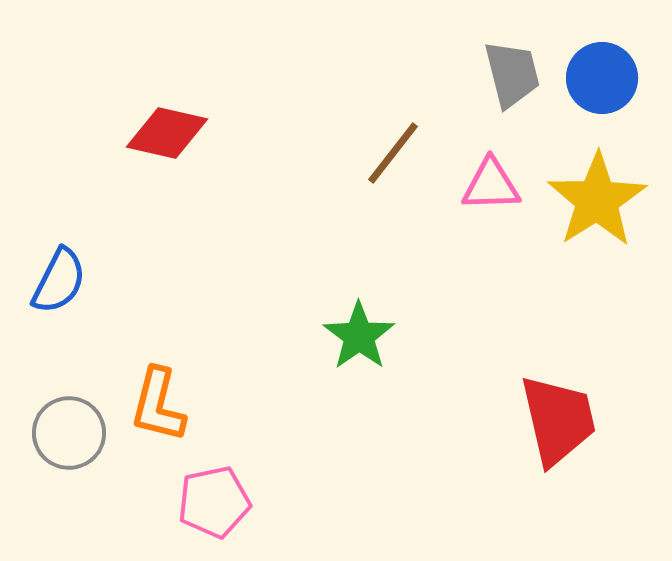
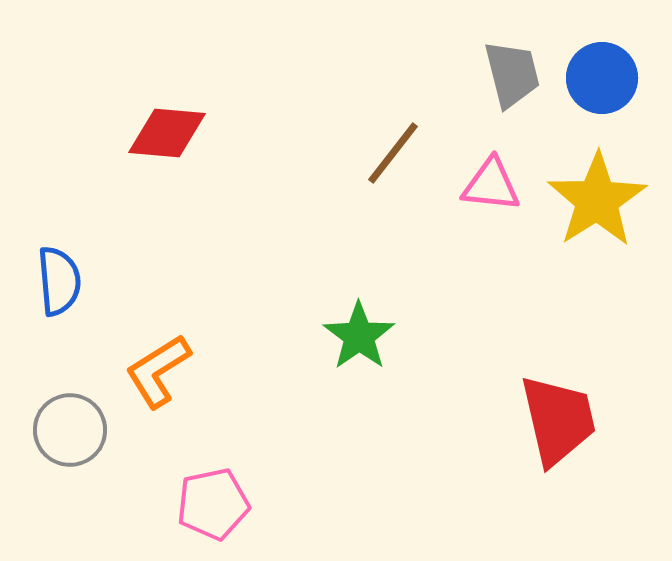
red diamond: rotated 8 degrees counterclockwise
pink triangle: rotated 8 degrees clockwise
blue semicircle: rotated 32 degrees counterclockwise
orange L-shape: moved 34 px up; rotated 44 degrees clockwise
gray circle: moved 1 px right, 3 px up
pink pentagon: moved 1 px left, 2 px down
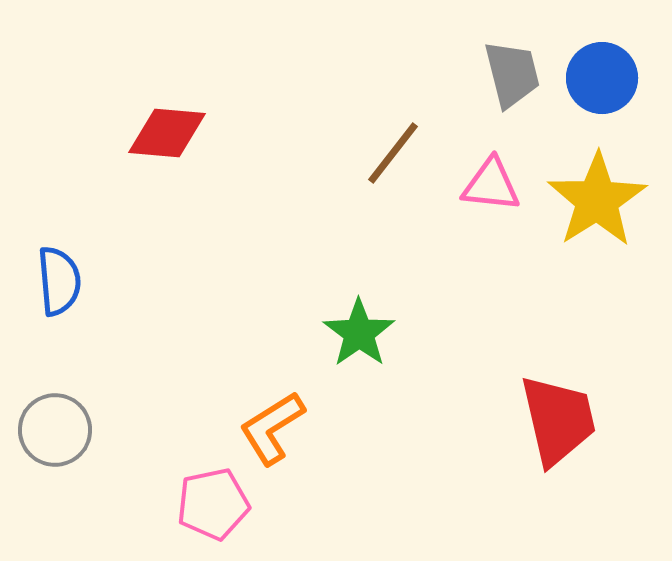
green star: moved 3 px up
orange L-shape: moved 114 px right, 57 px down
gray circle: moved 15 px left
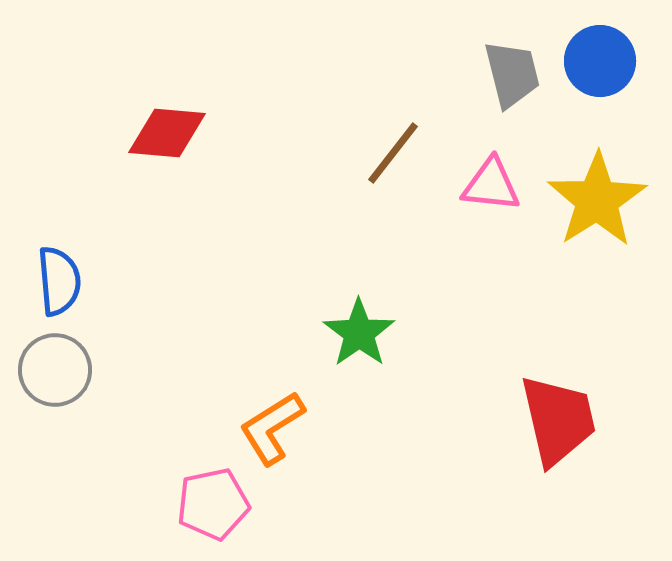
blue circle: moved 2 px left, 17 px up
gray circle: moved 60 px up
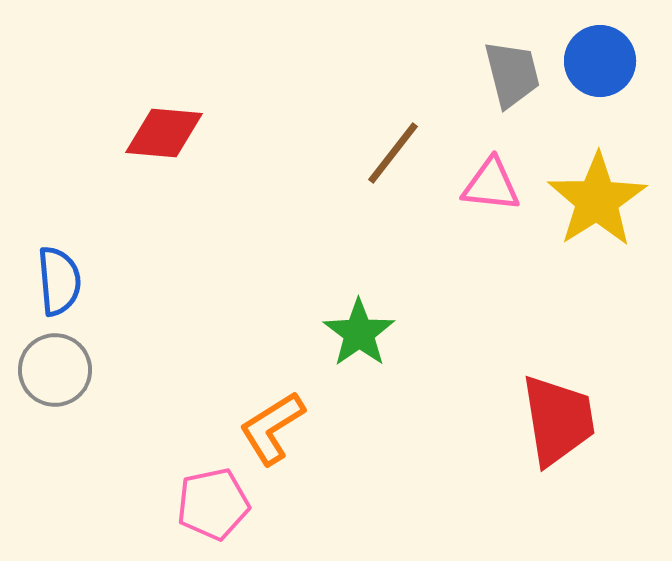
red diamond: moved 3 px left
red trapezoid: rotated 4 degrees clockwise
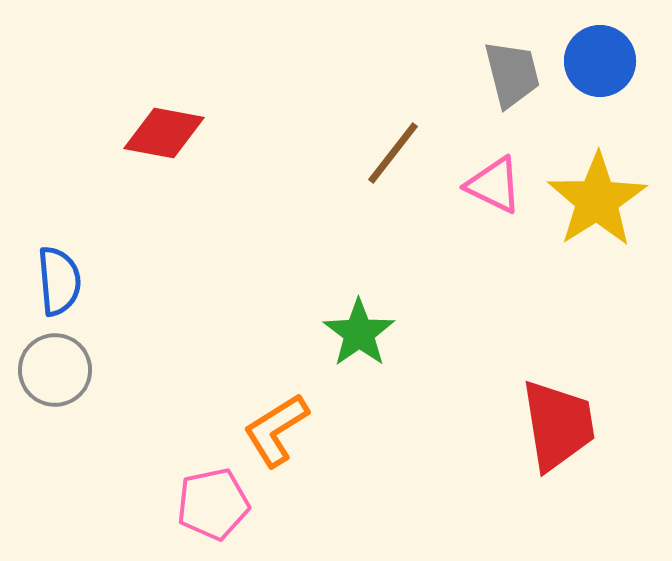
red diamond: rotated 6 degrees clockwise
pink triangle: moved 3 px right; rotated 20 degrees clockwise
red trapezoid: moved 5 px down
orange L-shape: moved 4 px right, 2 px down
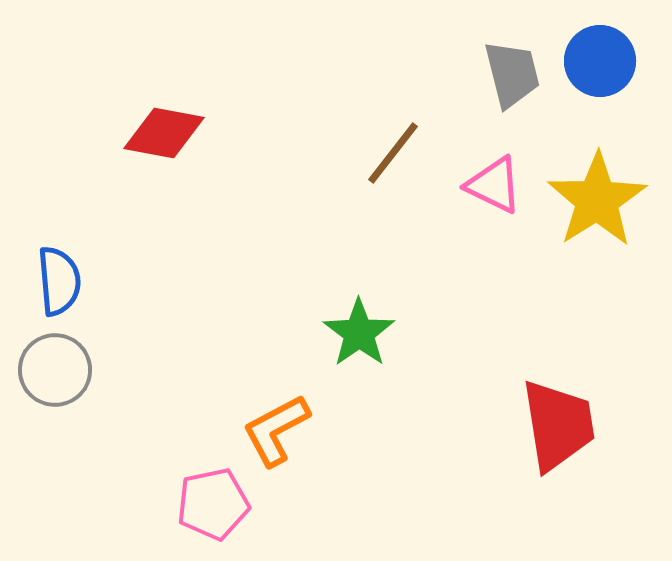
orange L-shape: rotated 4 degrees clockwise
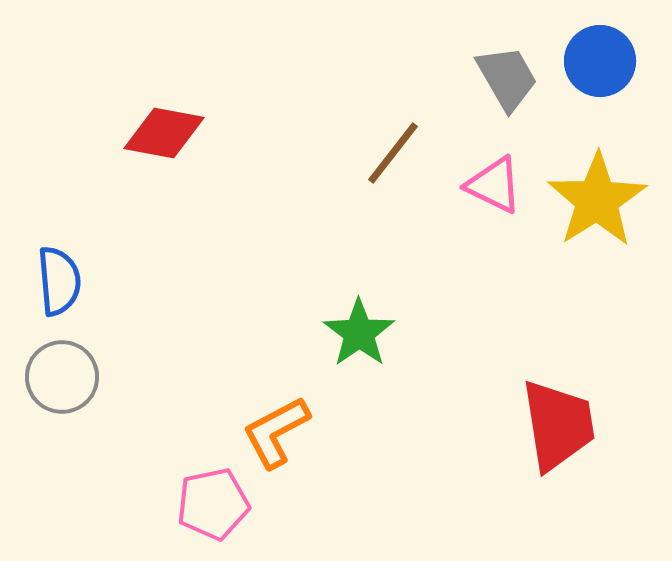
gray trapezoid: moved 5 px left, 4 px down; rotated 16 degrees counterclockwise
gray circle: moved 7 px right, 7 px down
orange L-shape: moved 2 px down
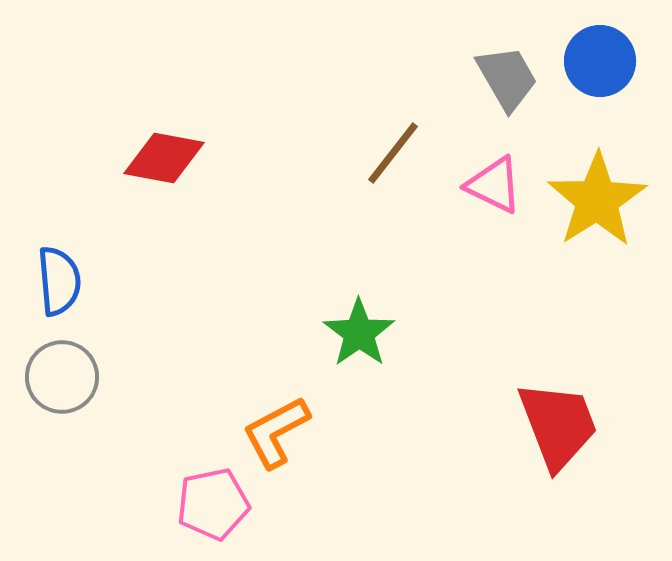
red diamond: moved 25 px down
red trapezoid: rotated 12 degrees counterclockwise
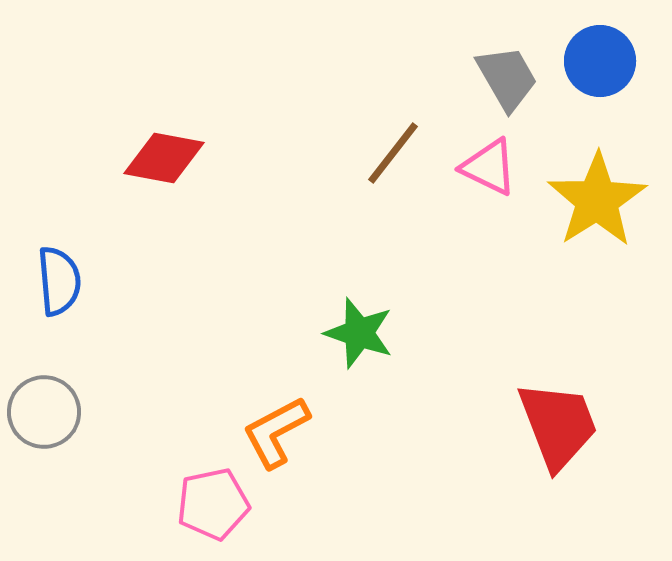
pink triangle: moved 5 px left, 18 px up
green star: rotated 18 degrees counterclockwise
gray circle: moved 18 px left, 35 px down
